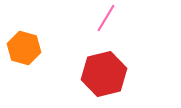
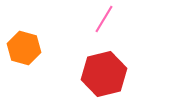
pink line: moved 2 px left, 1 px down
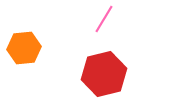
orange hexagon: rotated 20 degrees counterclockwise
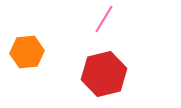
orange hexagon: moved 3 px right, 4 px down
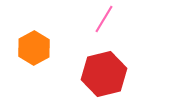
orange hexagon: moved 7 px right, 4 px up; rotated 24 degrees counterclockwise
